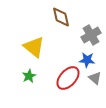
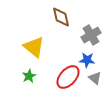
red ellipse: moved 1 px up
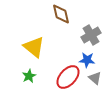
brown diamond: moved 3 px up
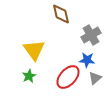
yellow triangle: moved 3 px down; rotated 15 degrees clockwise
gray triangle: rotated 40 degrees clockwise
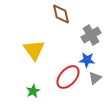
green star: moved 4 px right, 15 px down
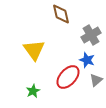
blue star: rotated 14 degrees clockwise
gray triangle: moved 1 px right, 2 px down
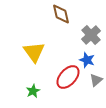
gray cross: rotated 12 degrees counterclockwise
yellow triangle: moved 2 px down
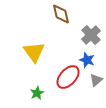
green star: moved 4 px right, 2 px down
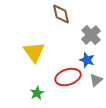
red ellipse: rotated 30 degrees clockwise
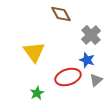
brown diamond: rotated 15 degrees counterclockwise
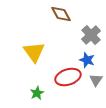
gray triangle: rotated 16 degrees counterclockwise
